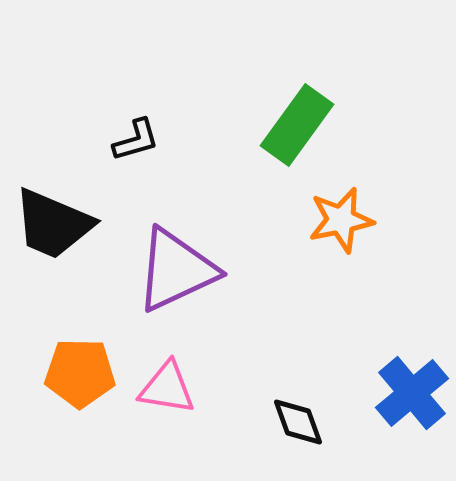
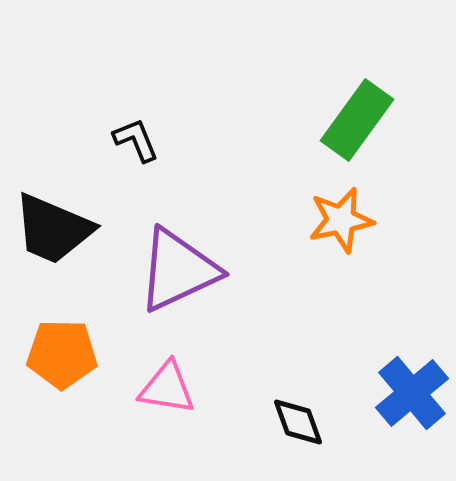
green rectangle: moved 60 px right, 5 px up
black L-shape: rotated 96 degrees counterclockwise
black trapezoid: moved 5 px down
purple triangle: moved 2 px right
orange pentagon: moved 18 px left, 19 px up
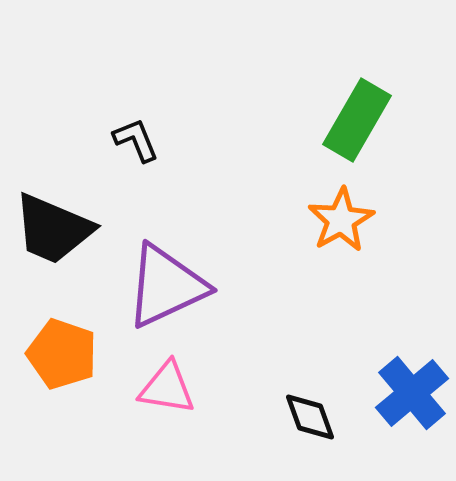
green rectangle: rotated 6 degrees counterclockwise
orange star: rotated 18 degrees counterclockwise
purple triangle: moved 12 px left, 16 px down
orange pentagon: rotated 18 degrees clockwise
black diamond: moved 12 px right, 5 px up
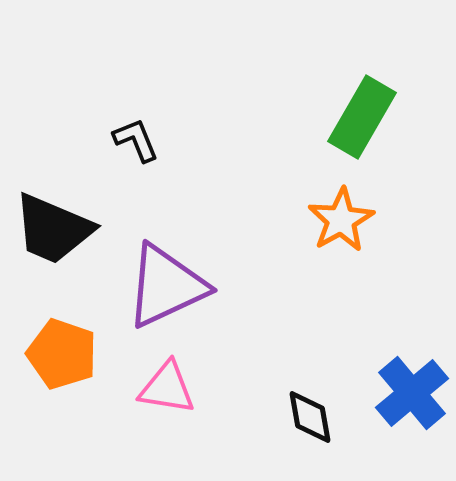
green rectangle: moved 5 px right, 3 px up
black diamond: rotated 10 degrees clockwise
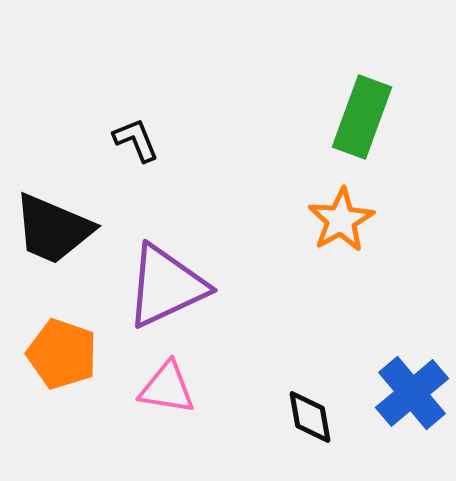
green rectangle: rotated 10 degrees counterclockwise
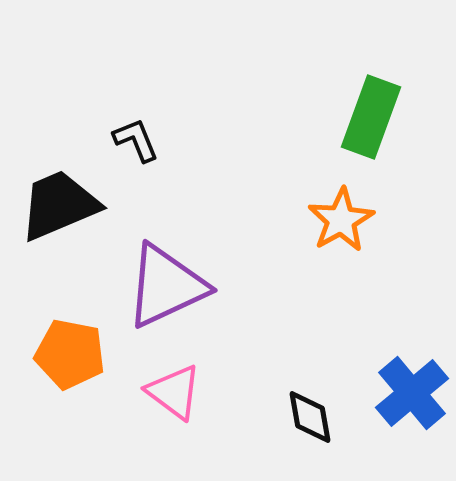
green rectangle: moved 9 px right
black trapezoid: moved 6 px right, 24 px up; rotated 134 degrees clockwise
orange pentagon: moved 8 px right; rotated 8 degrees counterclockwise
pink triangle: moved 7 px right, 4 px down; rotated 28 degrees clockwise
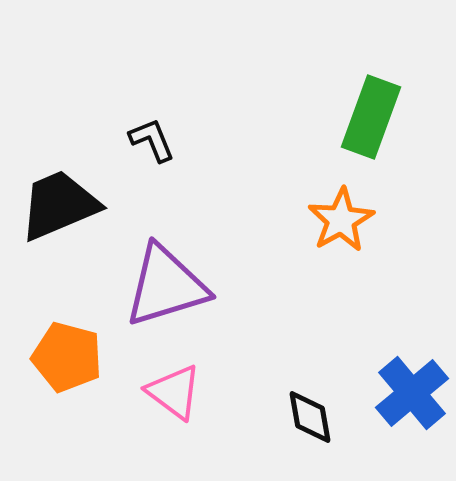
black L-shape: moved 16 px right
purple triangle: rotated 8 degrees clockwise
orange pentagon: moved 3 px left, 3 px down; rotated 4 degrees clockwise
